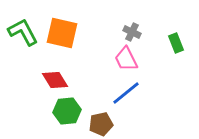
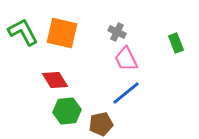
gray cross: moved 15 px left
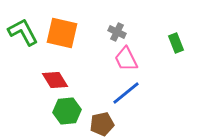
brown pentagon: moved 1 px right
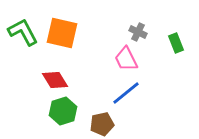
gray cross: moved 21 px right
green hexagon: moved 4 px left; rotated 12 degrees counterclockwise
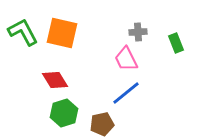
gray cross: rotated 30 degrees counterclockwise
green hexagon: moved 1 px right, 2 px down
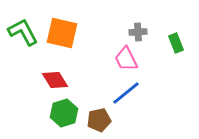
brown pentagon: moved 3 px left, 4 px up
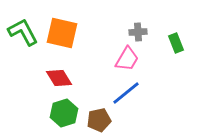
pink trapezoid: moved 1 px right; rotated 124 degrees counterclockwise
red diamond: moved 4 px right, 2 px up
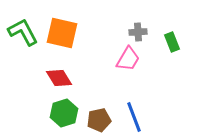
green rectangle: moved 4 px left, 1 px up
pink trapezoid: moved 1 px right
blue line: moved 8 px right, 24 px down; rotated 72 degrees counterclockwise
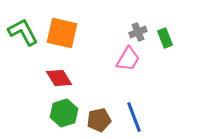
gray cross: rotated 18 degrees counterclockwise
green rectangle: moved 7 px left, 4 px up
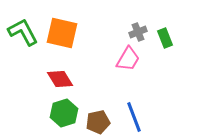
red diamond: moved 1 px right, 1 px down
brown pentagon: moved 1 px left, 2 px down
